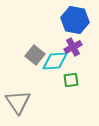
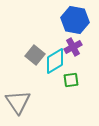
cyan diamond: rotated 28 degrees counterclockwise
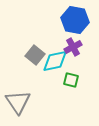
cyan diamond: rotated 20 degrees clockwise
green square: rotated 21 degrees clockwise
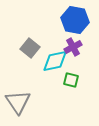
gray square: moved 5 px left, 7 px up
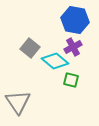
cyan diamond: rotated 52 degrees clockwise
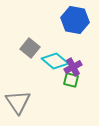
purple cross: moved 20 px down
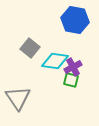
cyan diamond: rotated 32 degrees counterclockwise
gray triangle: moved 4 px up
